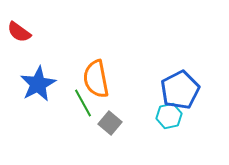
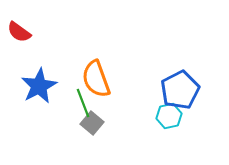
orange semicircle: rotated 9 degrees counterclockwise
blue star: moved 1 px right, 2 px down
green line: rotated 8 degrees clockwise
gray square: moved 18 px left
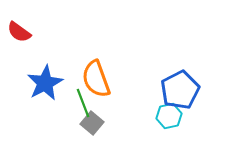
blue star: moved 6 px right, 3 px up
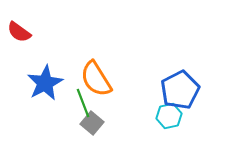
orange semicircle: rotated 12 degrees counterclockwise
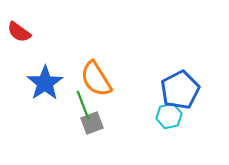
blue star: rotated 6 degrees counterclockwise
green line: moved 2 px down
gray square: rotated 30 degrees clockwise
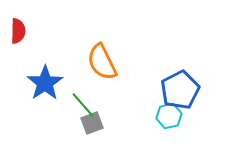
red semicircle: moved 1 px left, 1 px up; rotated 125 degrees counterclockwise
orange semicircle: moved 6 px right, 17 px up; rotated 6 degrees clockwise
green line: rotated 20 degrees counterclockwise
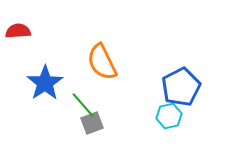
red semicircle: rotated 95 degrees counterclockwise
blue pentagon: moved 1 px right, 3 px up
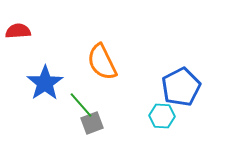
green line: moved 2 px left
cyan hexagon: moved 7 px left; rotated 15 degrees clockwise
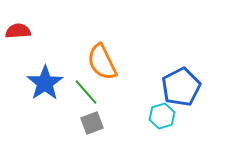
green line: moved 5 px right, 13 px up
cyan hexagon: rotated 20 degrees counterclockwise
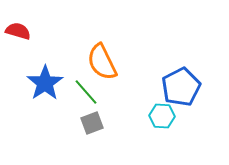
red semicircle: rotated 20 degrees clockwise
cyan hexagon: rotated 20 degrees clockwise
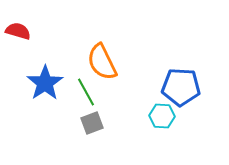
blue pentagon: rotated 30 degrees clockwise
green line: rotated 12 degrees clockwise
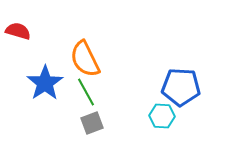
orange semicircle: moved 17 px left, 3 px up
